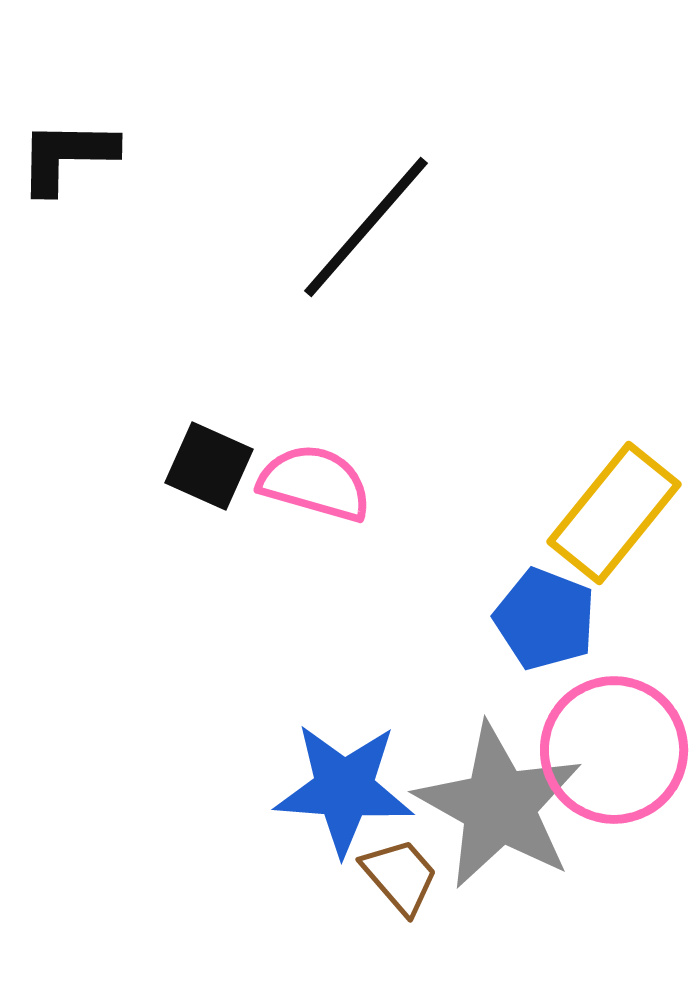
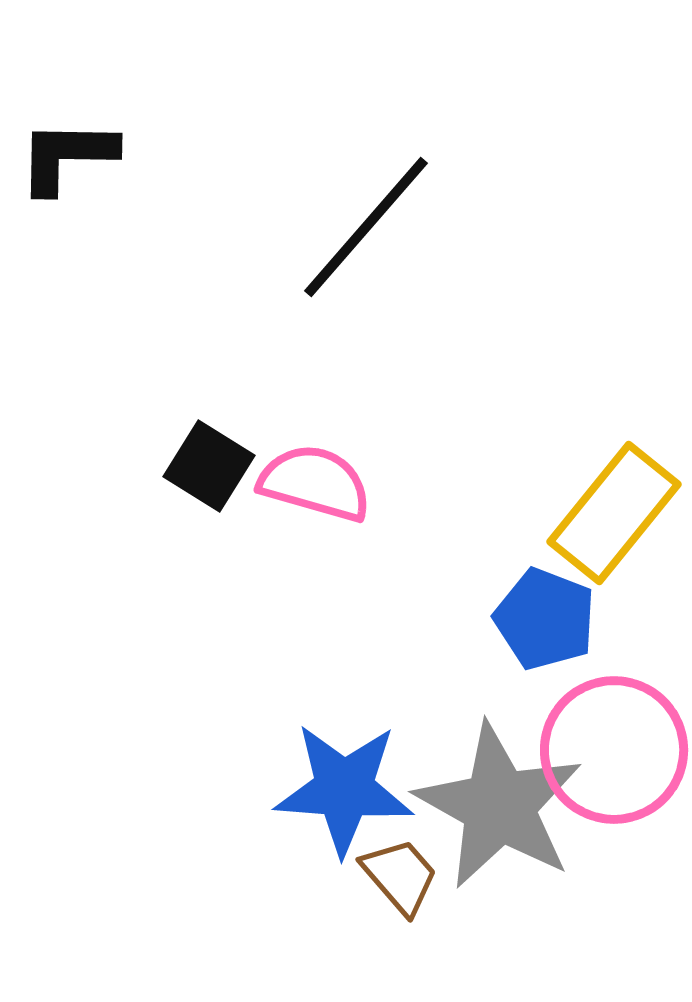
black square: rotated 8 degrees clockwise
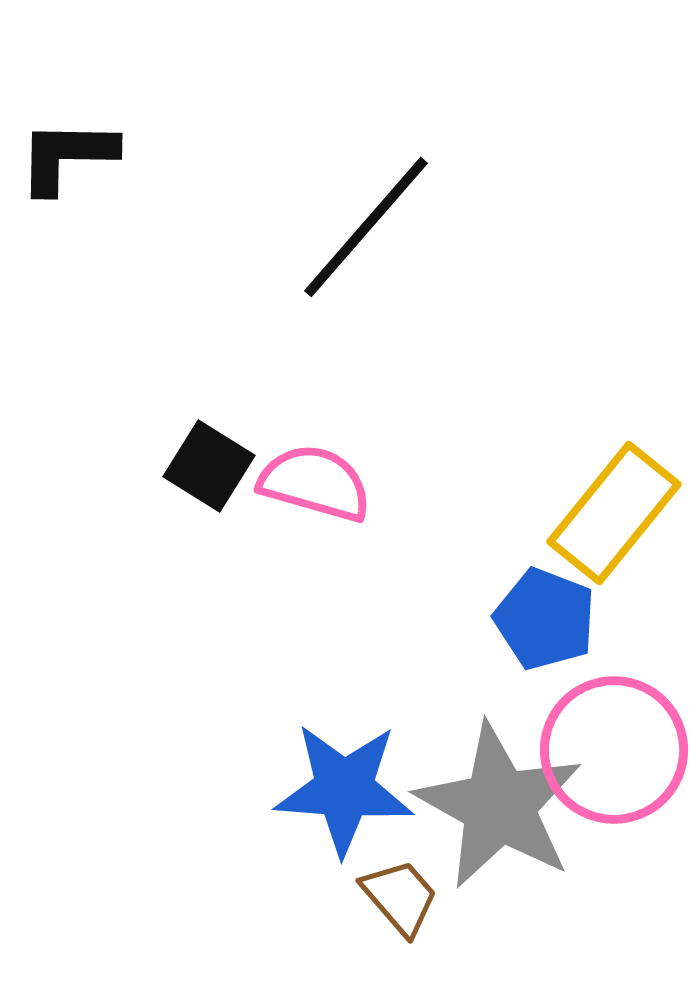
brown trapezoid: moved 21 px down
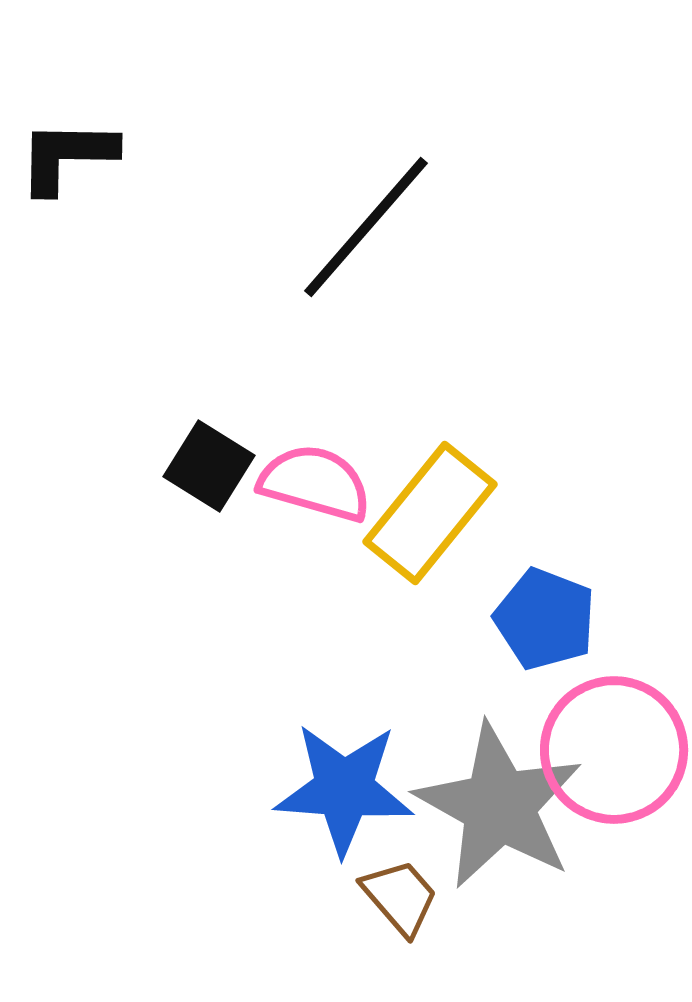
yellow rectangle: moved 184 px left
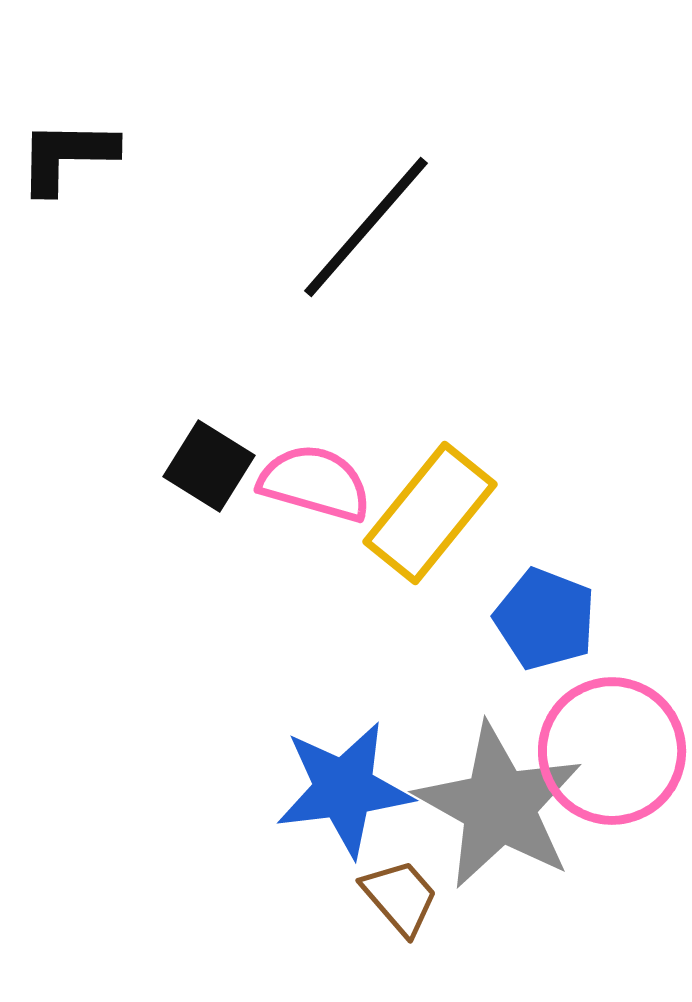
pink circle: moved 2 px left, 1 px down
blue star: rotated 11 degrees counterclockwise
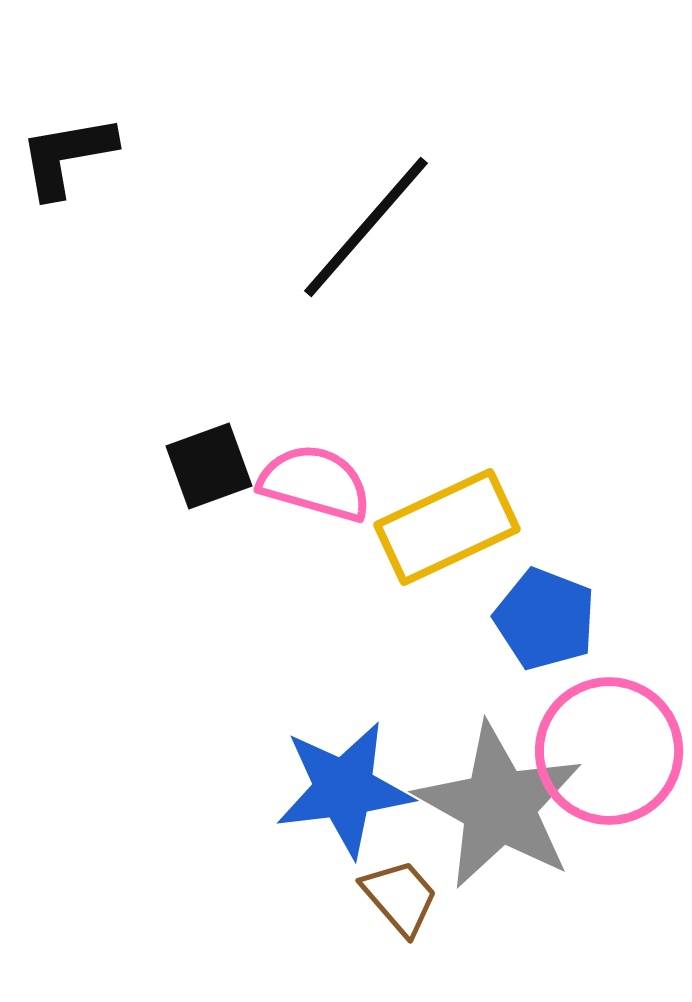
black L-shape: rotated 11 degrees counterclockwise
black square: rotated 38 degrees clockwise
yellow rectangle: moved 17 px right, 14 px down; rotated 26 degrees clockwise
pink circle: moved 3 px left
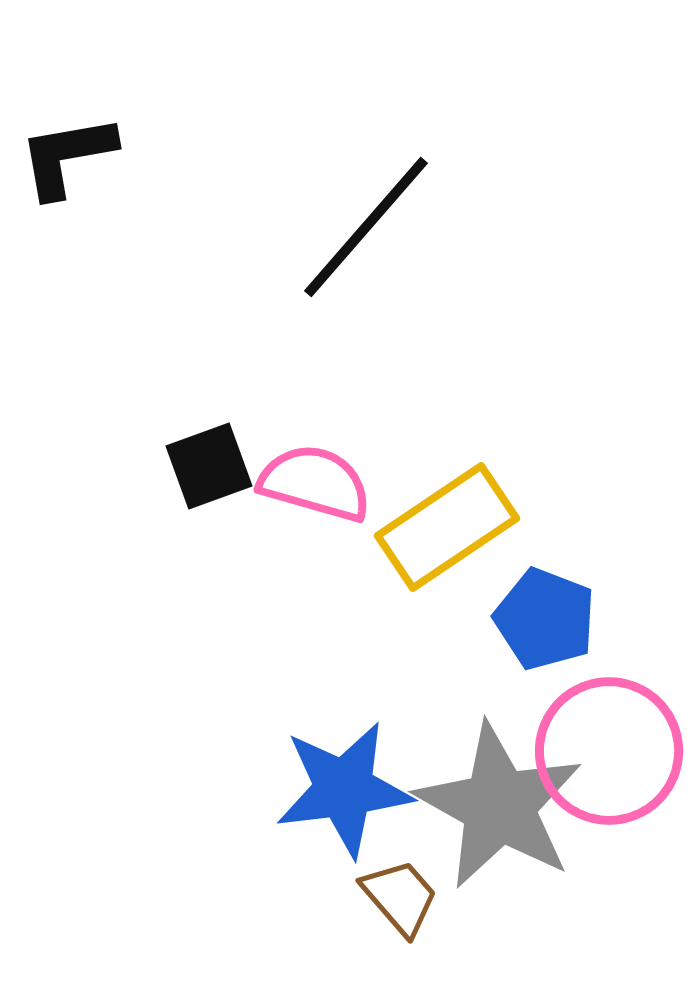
yellow rectangle: rotated 9 degrees counterclockwise
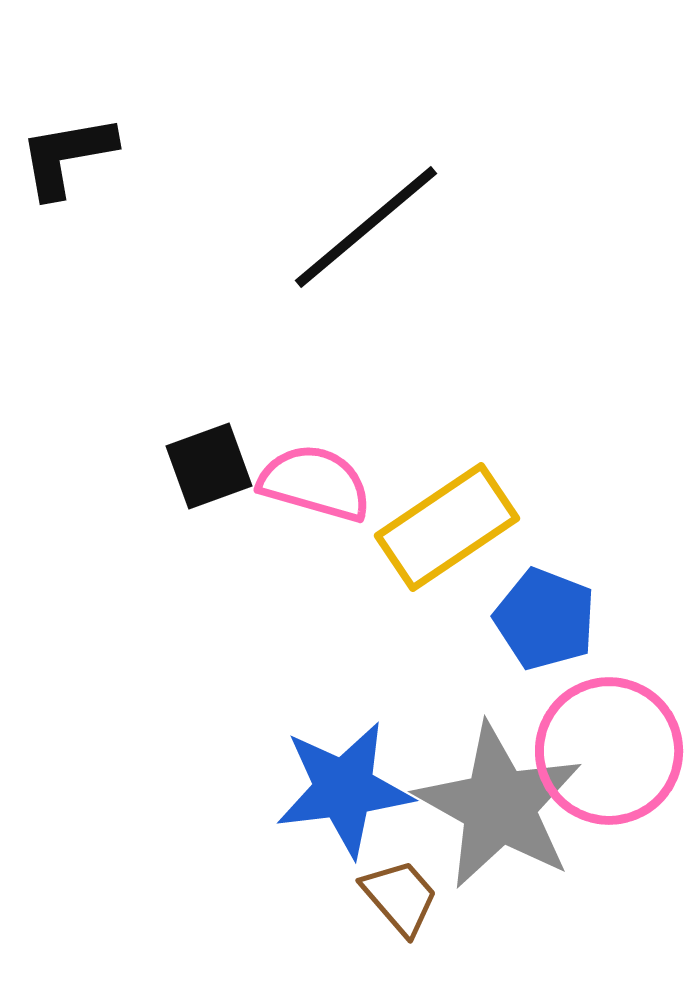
black line: rotated 9 degrees clockwise
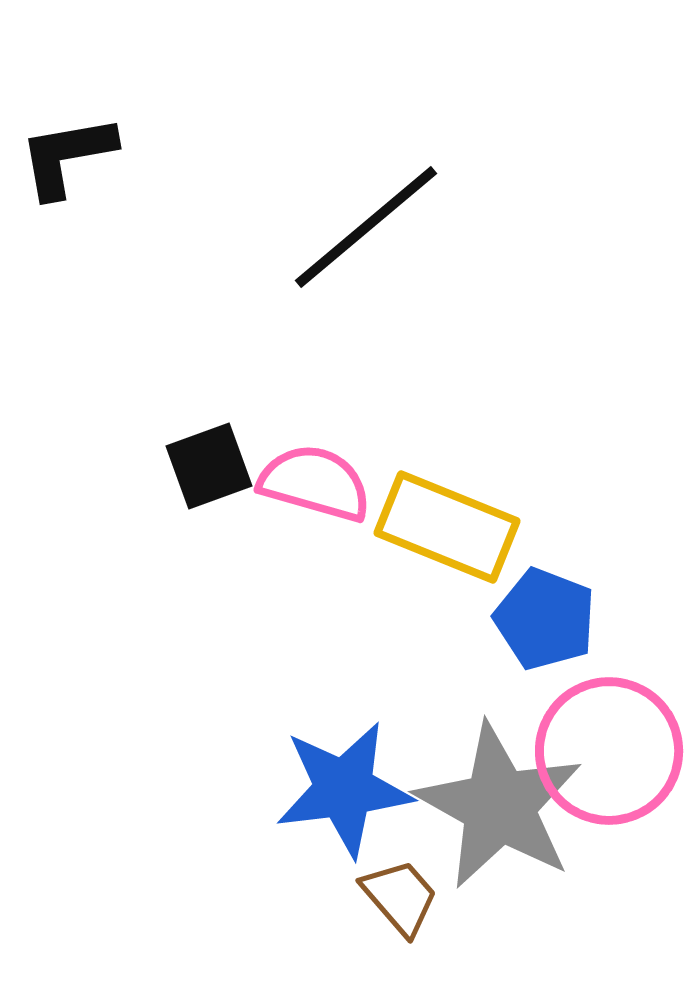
yellow rectangle: rotated 56 degrees clockwise
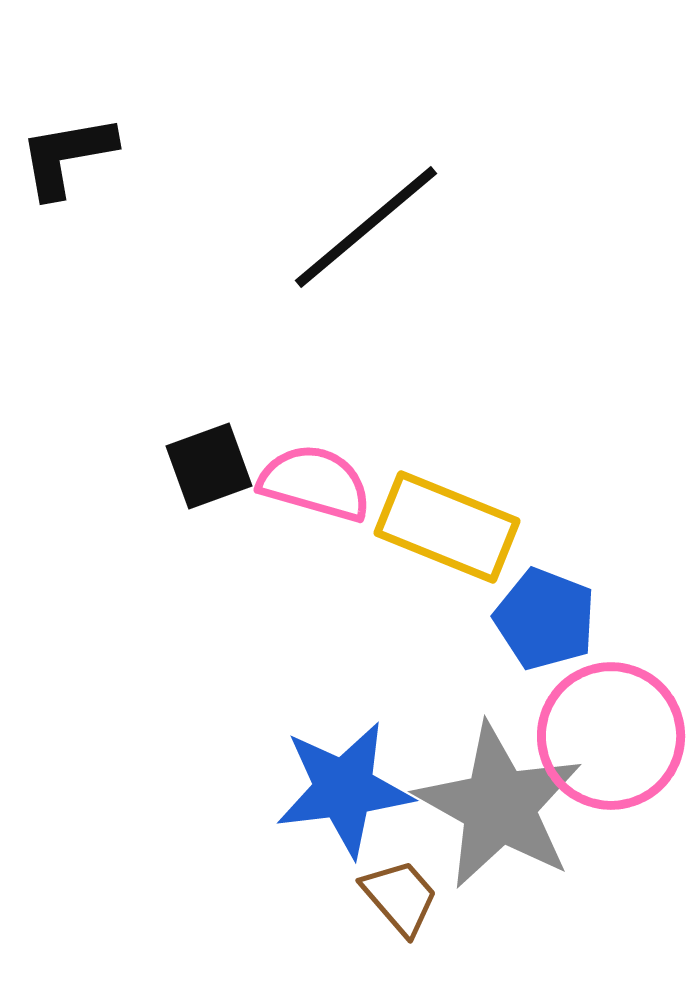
pink circle: moved 2 px right, 15 px up
